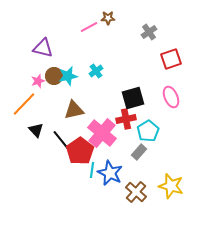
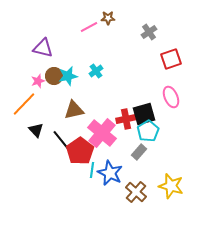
black square: moved 11 px right, 16 px down
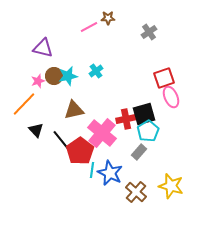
red square: moved 7 px left, 19 px down
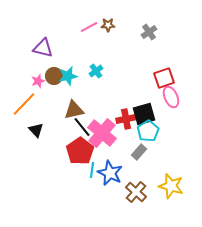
brown star: moved 7 px down
black line: moved 21 px right, 13 px up
